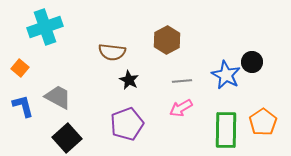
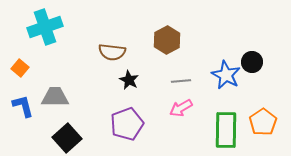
gray line: moved 1 px left
gray trapezoid: moved 3 px left; rotated 28 degrees counterclockwise
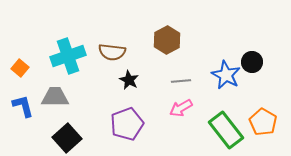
cyan cross: moved 23 px right, 29 px down
orange pentagon: rotated 8 degrees counterclockwise
green rectangle: rotated 39 degrees counterclockwise
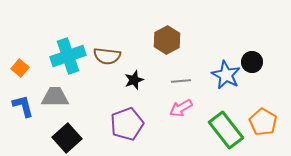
brown semicircle: moved 5 px left, 4 px down
black star: moved 5 px right; rotated 24 degrees clockwise
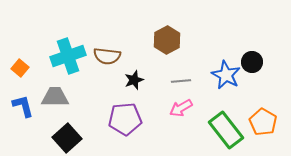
purple pentagon: moved 2 px left, 5 px up; rotated 16 degrees clockwise
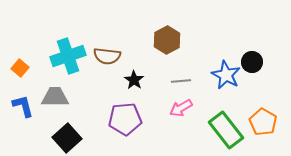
black star: rotated 18 degrees counterclockwise
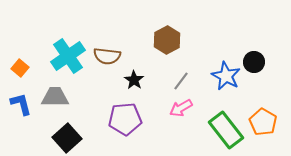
cyan cross: rotated 16 degrees counterclockwise
black circle: moved 2 px right
blue star: moved 1 px down
gray line: rotated 48 degrees counterclockwise
blue L-shape: moved 2 px left, 2 px up
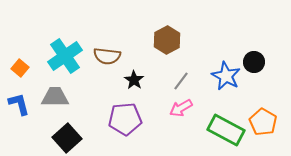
cyan cross: moved 3 px left
blue L-shape: moved 2 px left
green rectangle: rotated 24 degrees counterclockwise
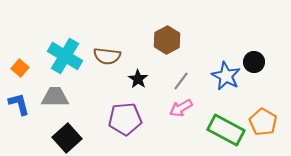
cyan cross: rotated 24 degrees counterclockwise
black star: moved 4 px right, 1 px up
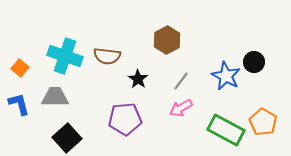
cyan cross: rotated 12 degrees counterclockwise
